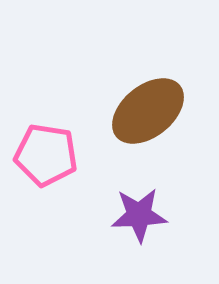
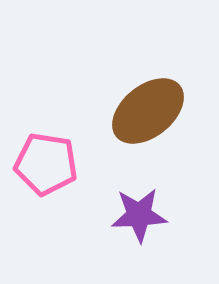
pink pentagon: moved 9 px down
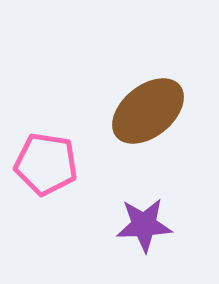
purple star: moved 5 px right, 10 px down
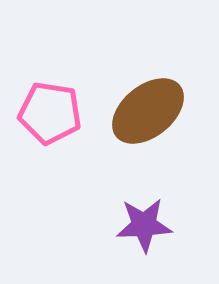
pink pentagon: moved 4 px right, 51 px up
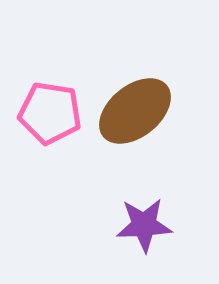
brown ellipse: moved 13 px left
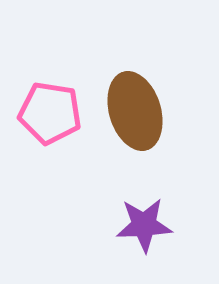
brown ellipse: rotated 68 degrees counterclockwise
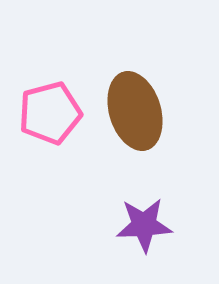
pink pentagon: rotated 24 degrees counterclockwise
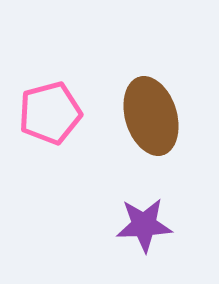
brown ellipse: moved 16 px right, 5 px down
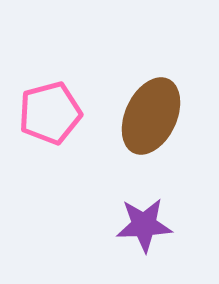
brown ellipse: rotated 42 degrees clockwise
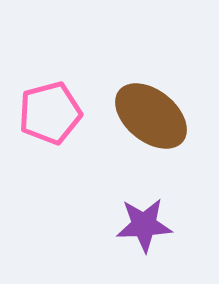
brown ellipse: rotated 76 degrees counterclockwise
